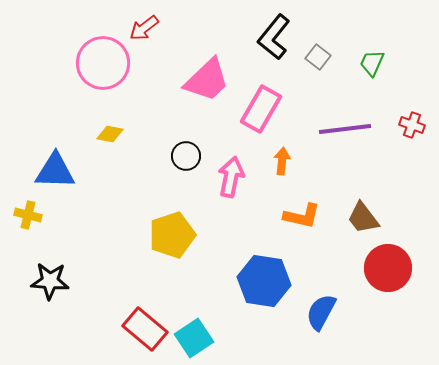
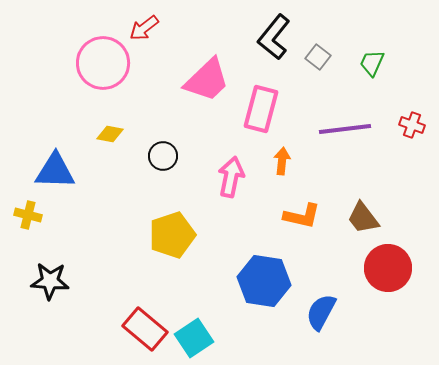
pink rectangle: rotated 15 degrees counterclockwise
black circle: moved 23 px left
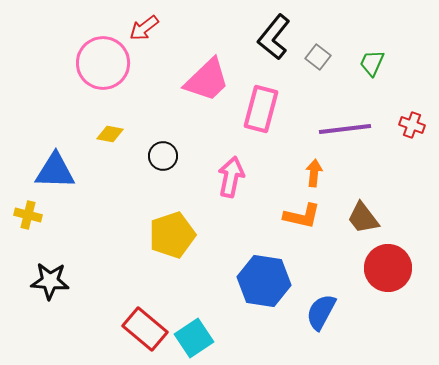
orange arrow: moved 32 px right, 12 px down
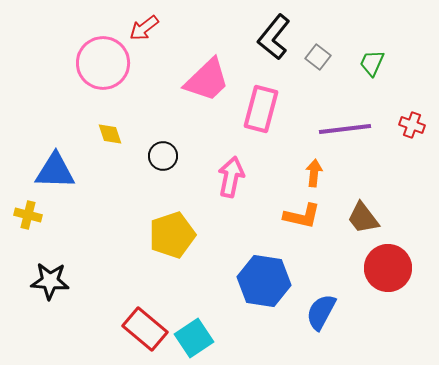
yellow diamond: rotated 60 degrees clockwise
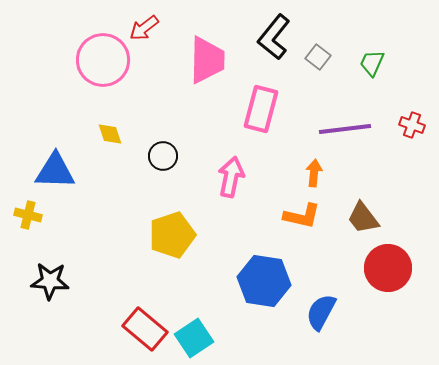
pink circle: moved 3 px up
pink trapezoid: moved 20 px up; rotated 45 degrees counterclockwise
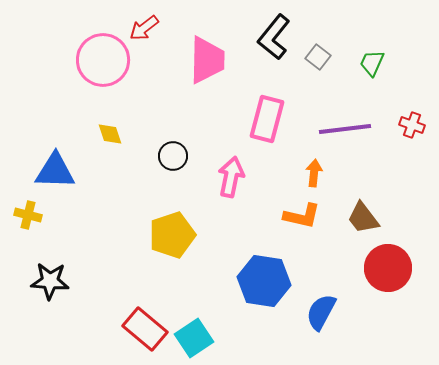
pink rectangle: moved 6 px right, 10 px down
black circle: moved 10 px right
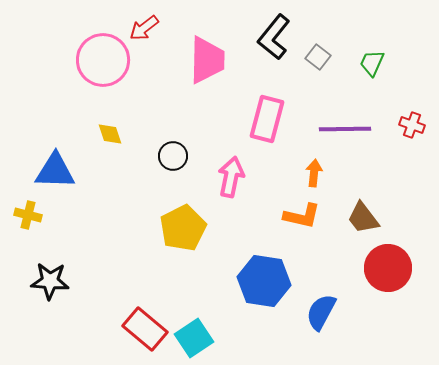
purple line: rotated 6 degrees clockwise
yellow pentagon: moved 11 px right, 7 px up; rotated 9 degrees counterclockwise
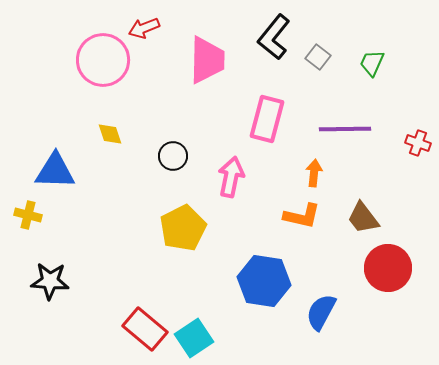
red arrow: rotated 16 degrees clockwise
red cross: moved 6 px right, 18 px down
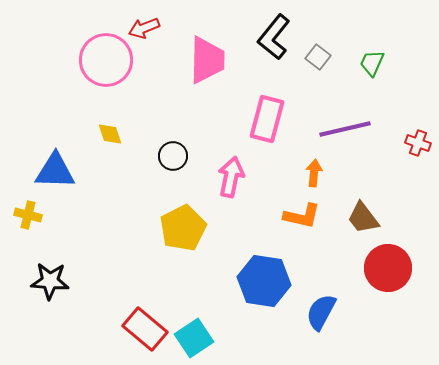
pink circle: moved 3 px right
purple line: rotated 12 degrees counterclockwise
